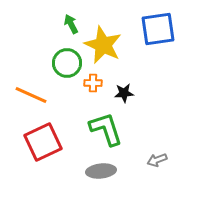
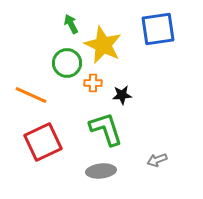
black star: moved 2 px left, 2 px down
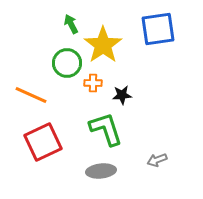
yellow star: rotated 12 degrees clockwise
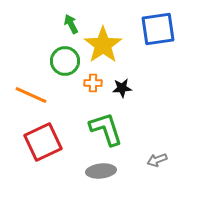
green circle: moved 2 px left, 2 px up
black star: moved 7 px up
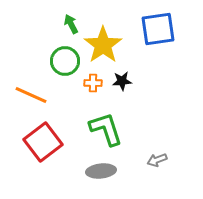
black star: moved 7 px up
red square: rotated 12 degrees counterclockwise
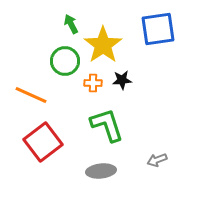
black star: moved 1 px up
green L-shape: moved 1 px right, 4 px up
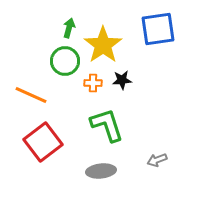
green arrow: moved 2 px left, 4 px down; rotated 42 degrees clockwise
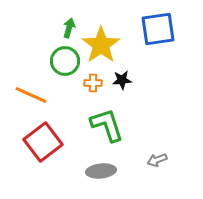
yellow star: moved 2 px left
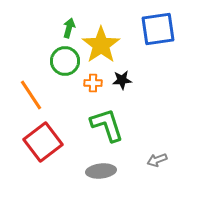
orange line: rotated 32 degrees clockwise
